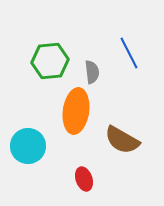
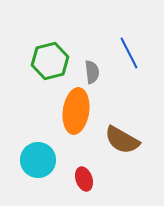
green hexagon: rotated 9 degrees counterclockwise
cyan circle: moved 10 px right, 14 px down
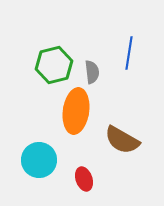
blue line: rotated 36 degrees clockwise
green hexagon: moved 4 px right, 4 px down
cyan circle: moved 1 px right
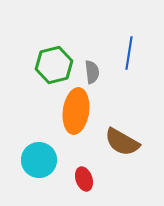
brown semicircle: moved 2 px down
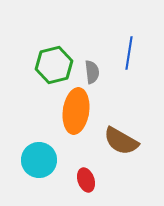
brown semicircle: moved 1 px left, 1 px up
red ellipse: moved 2 px right, 1 px down
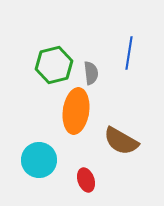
gray semicircle: moved 1 px left, 1 px down
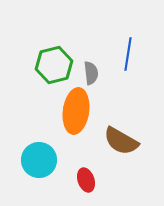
blue line: moved 1 px left, 1 px down
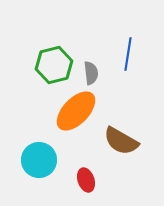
orange ellipse: rotated 36 degrees clockwise
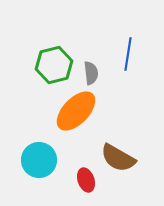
brown semicircle: moved 3 px left, 17 px down
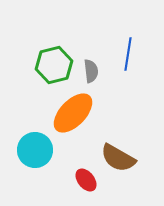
gray semicircle: moved 2 px up
orange ellipse: moved 3 px left, 2 px down
cyan circle: moved 4 px left, 10 px up
red ellipse: rotated 20 degrees counterclockwise
